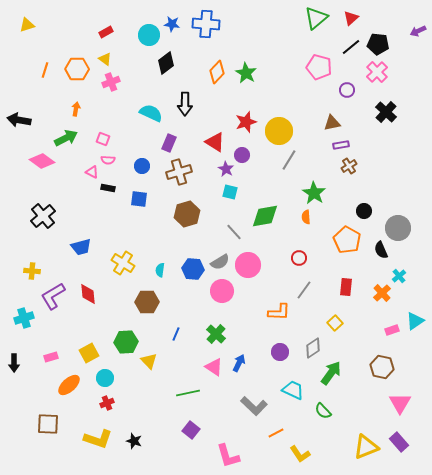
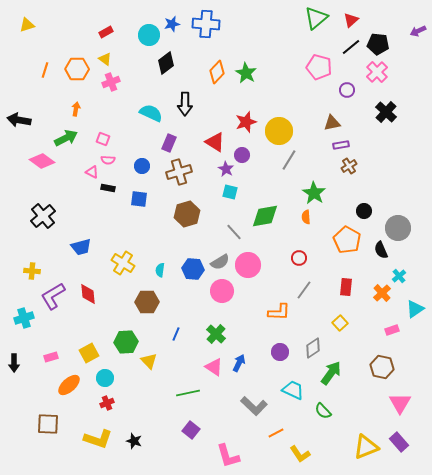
red triangle at (351, 18): moved 2 px down
blue star at (172, 24): rotated 21 degrees counterclockwise
cyan triangle at (415, 321): moved 12 px up
yellow square at (335, 323): moved 5 px right
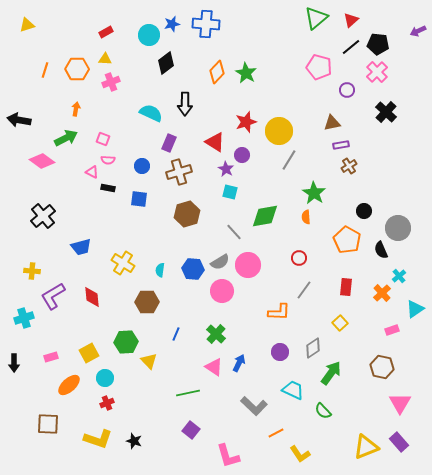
yellow triangle at (105, 59): rotated 32 degrees counterclockwise
red diamond at (88, 294): moved 4 px right, 3 px down
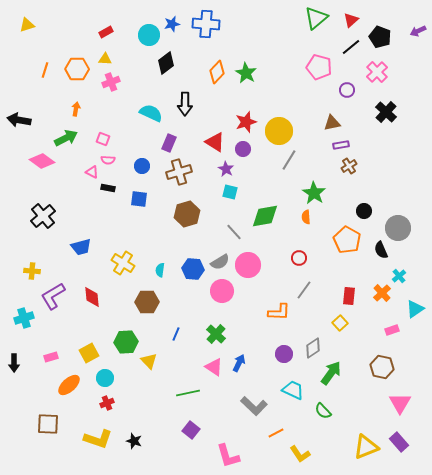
black pentagon at (378, 44): moved 2 px right, 7 px up; rotated 15 degrees clockwise
purple circle at (242, 155): moved 1 px right, 6 px up
red rectangle at (346, 287): moved 3 px right, 9 px down
purple circle at (280, 352): moved 4 px right, 2 px down
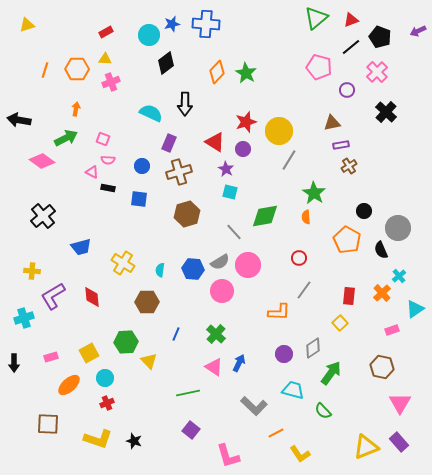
red triangle at (351, 20): rotated 21 degrees clockwise
cyan trapezoid at (293, 390): rotated 10 degrees counterclockwise
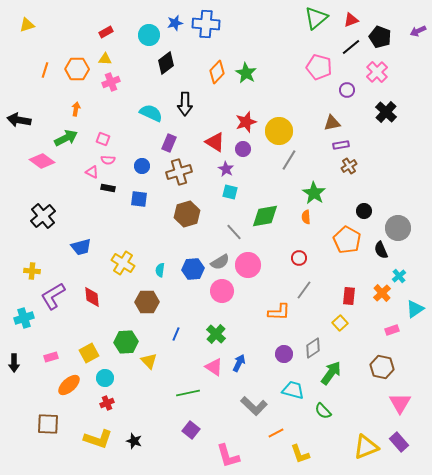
blue star at (172, 24): moved 3 px right, 1 px up
blue hexagon at (193, 269): rotated 10 degrees counterclockwise
yellow L-shape at (300, 454): rotated 15 degrees clockwise
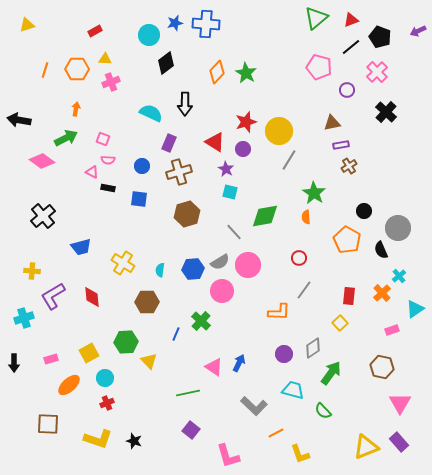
red rectangle at (106, 32): moved 11 px left, 1 px up
green cross at (216, 334): moved 15 px left, 13 px up
pink rectangle at (51, 357): moved 2 px down
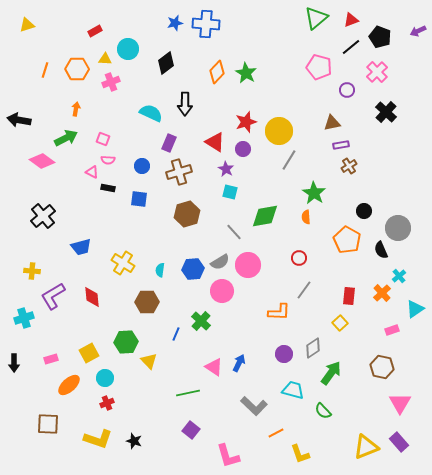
cyan circle at (149, 35): moved 21 px left, 14 px down
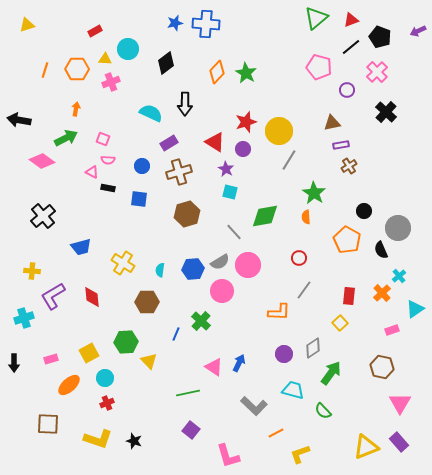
purple rectangle at (169, 143): rotated 36 degrees clockwise
yellow L-shape at (300, 454): rotated 90 degrees clockwise
